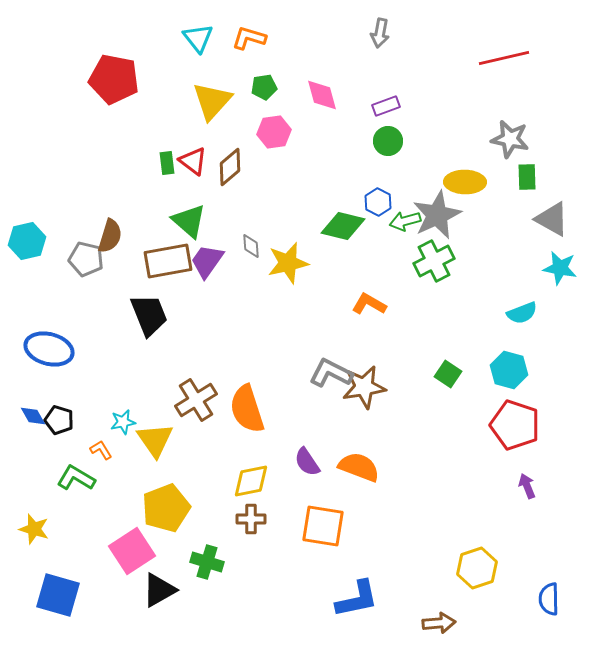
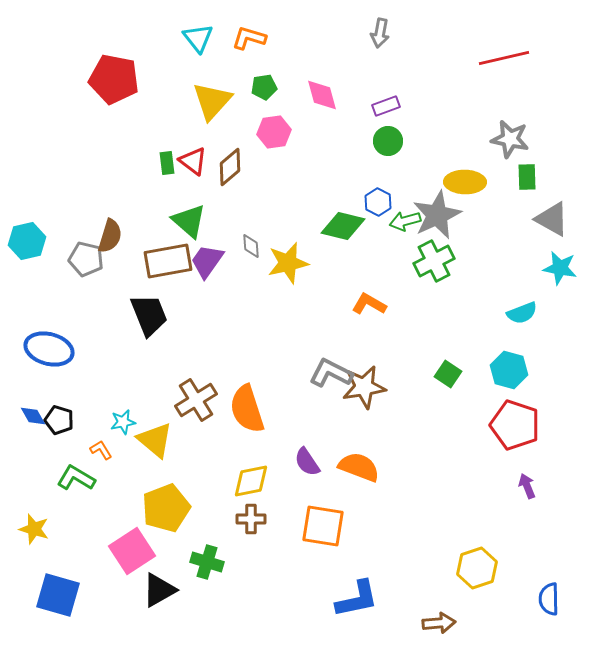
yellow triangle at (155, 440): rotated 15 degrees counterclockwise
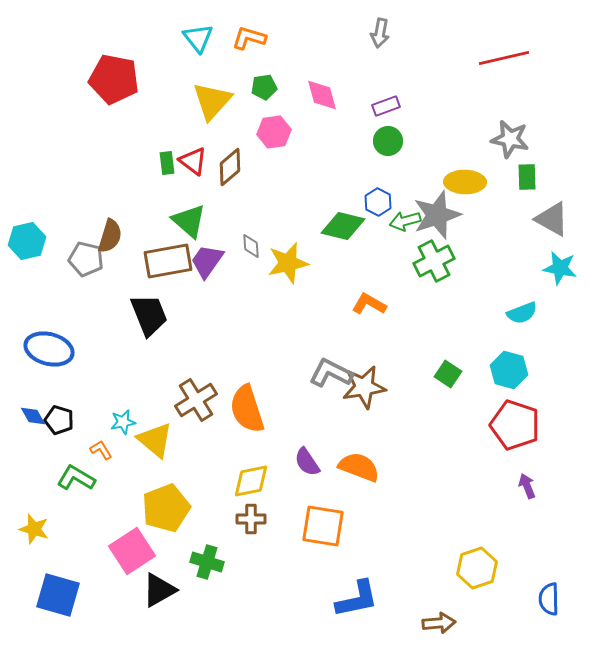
gray star at (437, 215): rotated 6 degrees clockwise
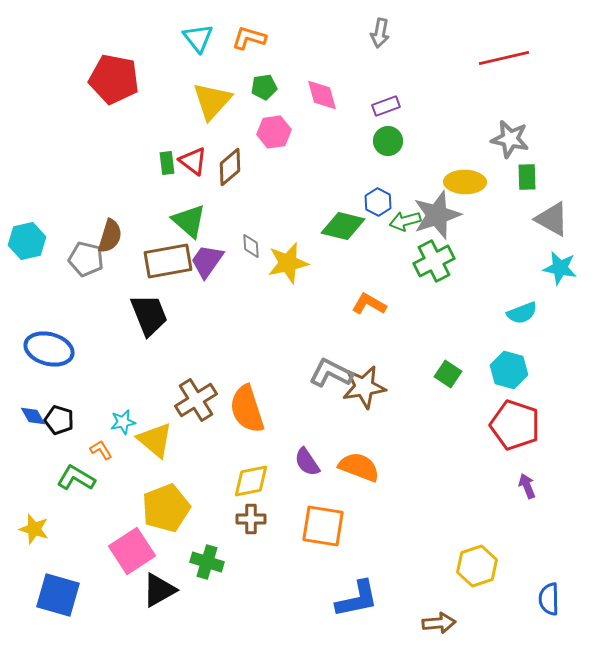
yellow hexagon at (477, 568): moved 2 px up
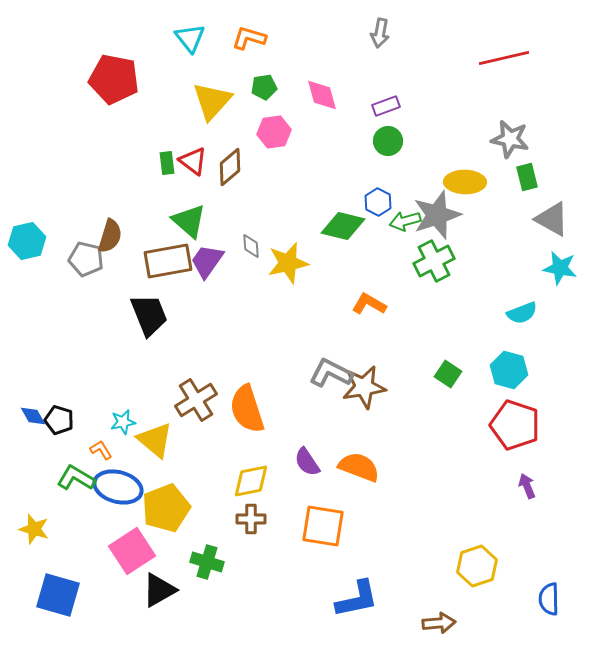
cyan triangle at (198, 38): moved 8 px left
green rectangle at (527, 177): rotated 12 degrees counterclockwise
blue ellipse at (49, 349): moved 69 px right, 138 px down
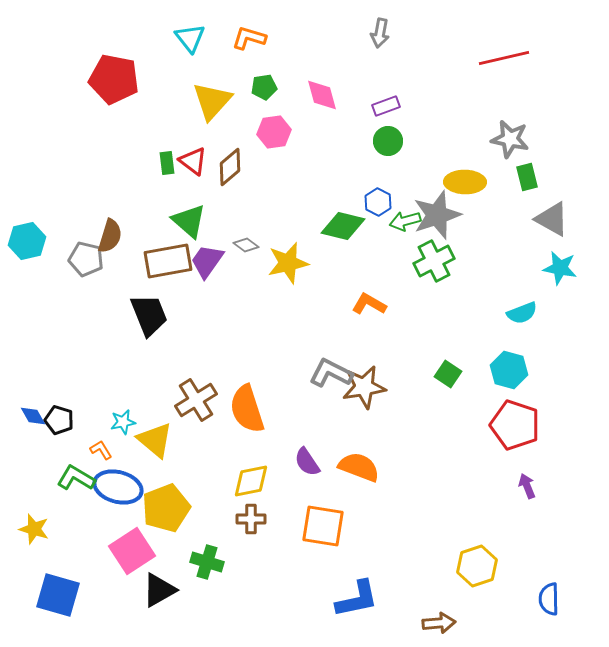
gray diamond at (251, 246): moved 5 px left, 1 px up; rotated 50 degrees counterclockwise
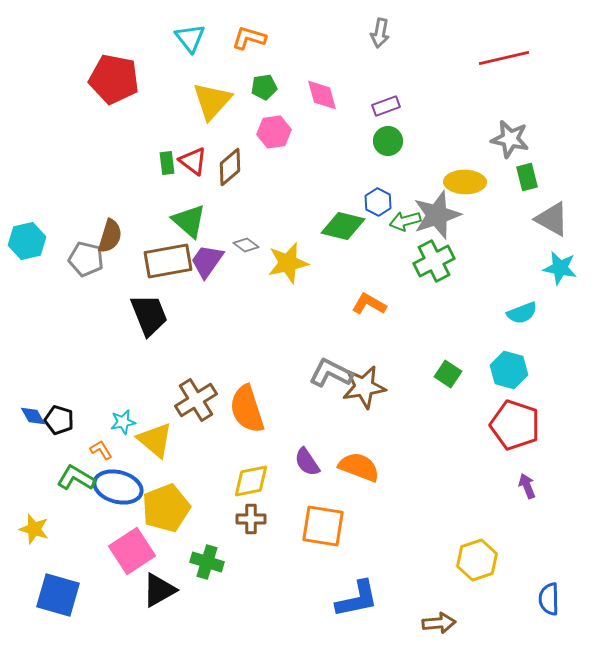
yellow hexagon at (477, 566): moved 6 px up
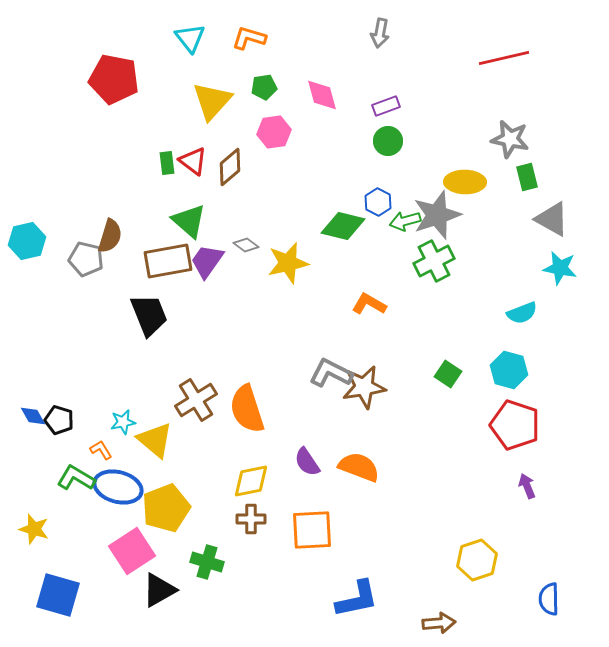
orange square at (323, 526): moved 11 px left, 4 px down; rotated 12 degrees counterclockwise
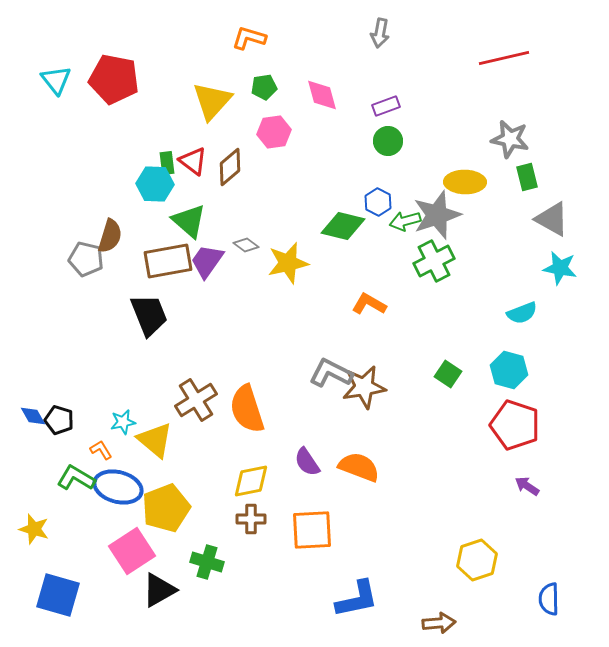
cyan triangle at (190, 38): moved 134 px left, 42 px down
cyan hexagon at (27, 241): moved 128 px right, 57 px up; rotated 15 degrees clockwise
purple arrow at (527, 486): rotated 35 degrees counterclockwise
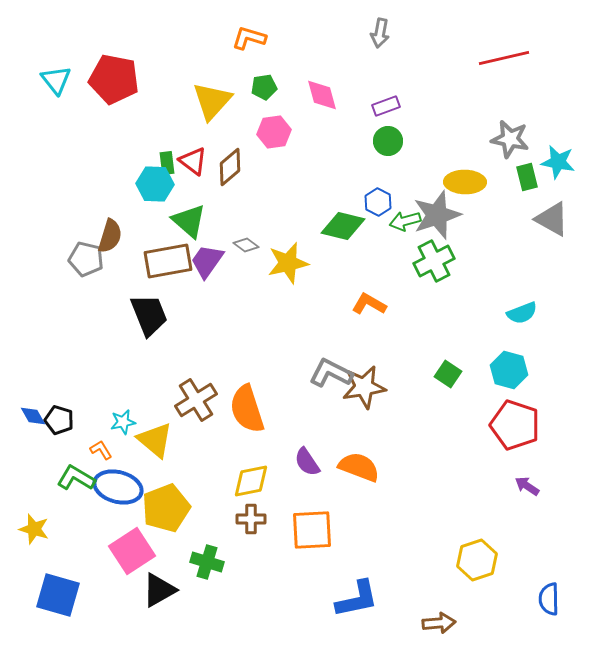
cyan star at (560, 268): moved 2 px left, 106 px up
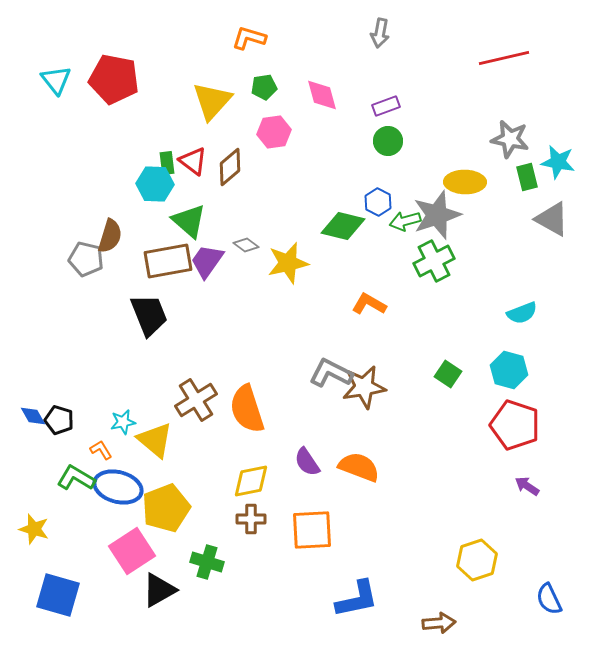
blue semicircle at (549, 599): rotated 24 degrees counterclockwise
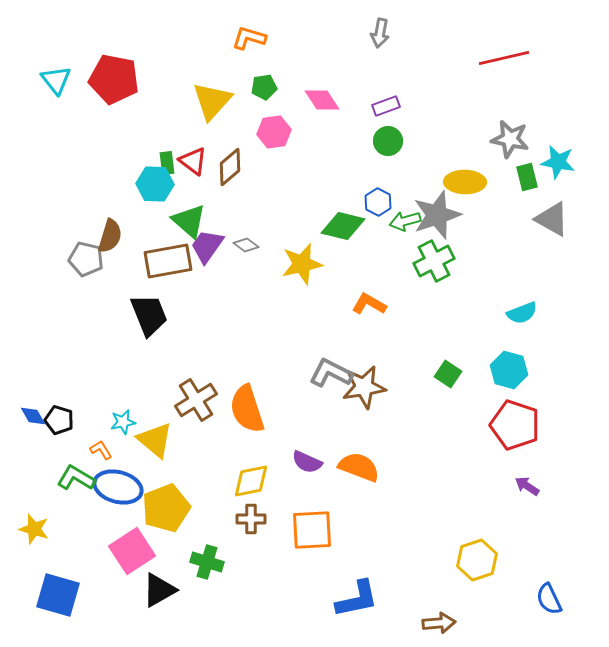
pink diamond at (322, 95): moved 5 px down; rotated 18 degrees counterclockwise
purple trapezoid at (207, 261): moved 15 px up
yellow star at (288, 263): moved 14 px right, 1 px down
purple semicircle at (307, 462): rotated 32 degrees counterclockwise
